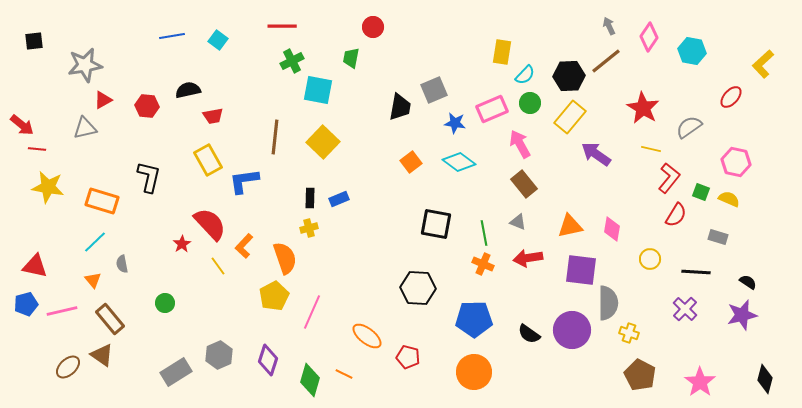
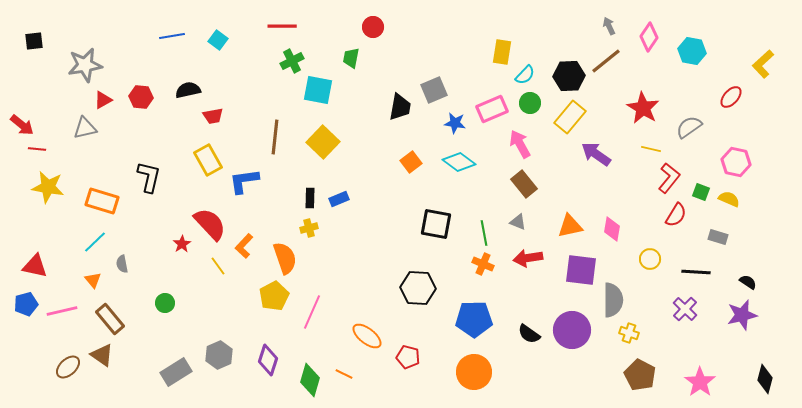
red hexagon at (147, 106): moved 6 px left, 9 px up
gray semicircle at (608, 303): moved 5 px right, 3 px up
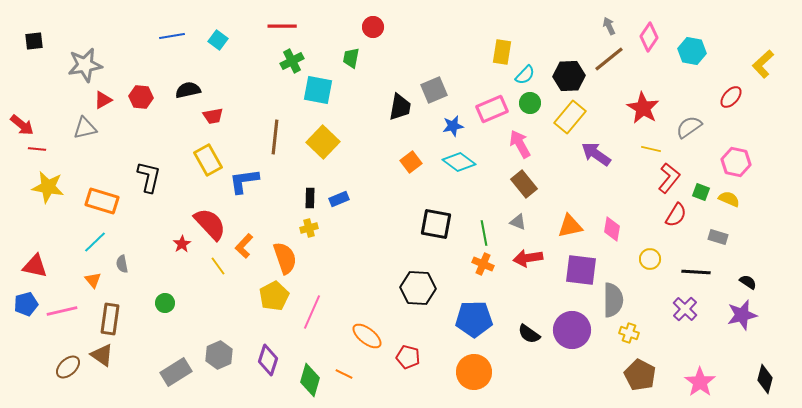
brown line at (606, 61): moved 3 px right, 2 px up
blue star at (455, 123): moved 2 px left, 3 px down; rotated 20 degrees counterclockwise
brown rectangle at (110, 319): rotated 48 degrees clockwise
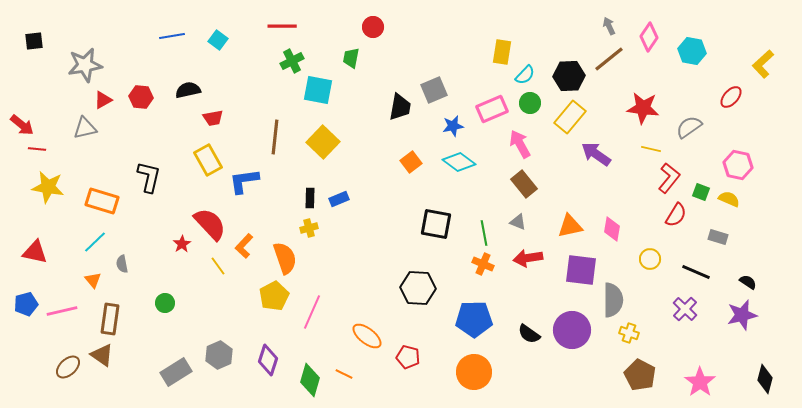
red star at (643, 108): rotated 24 degrees counterclockwise
red trapezoid at (213, 116): moved 2 px down
pink hexagon at (736, 162): moved 2 px right, 3 px down
red triangle at (35, 266): moved 14 px up
black line at (696, 272): rotated 20 degrees clockwise
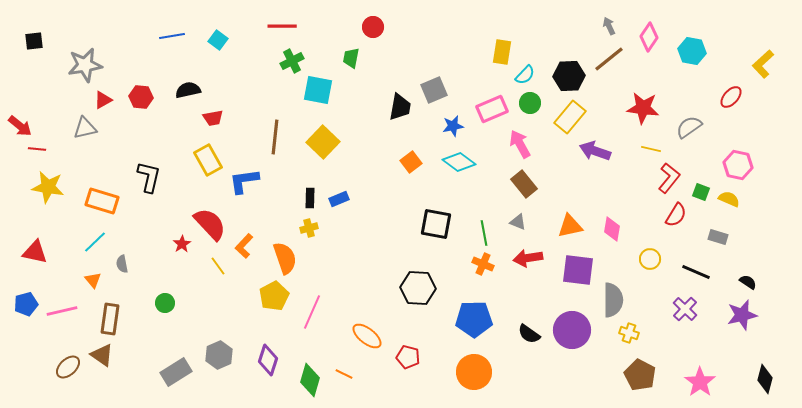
red arrow at (22, 125): moved 2 px left, 1 px down
purple arrow at (596, 154): moved 1 px left, 3 px up; rotated 16 degrees counterclockwise
purple square at (581, 270): moved 3 px left
